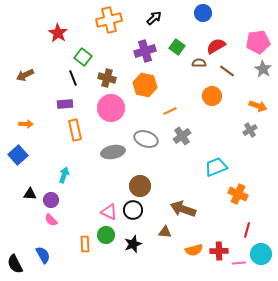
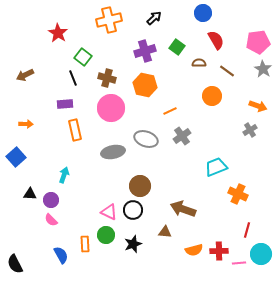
red semicircle at (216, 46): moved 6 px up; rotated 90 degrees clockwise
blue square at (18, 155): moved 2 px left, 2 px down
blue semicircle at (43, 255): moved 18 px right
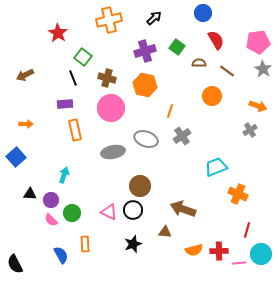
orange line at (170, 111): rotated 48 degrees counterclockwise
green circle at (106, 235): moved 34 px left, 22 px up
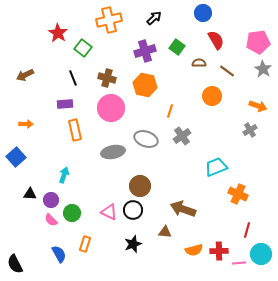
green square at (83, 57): moved 9 px up
orange rectangle at (85, 244): rotated 21 degrees clockwise
blue semicircle at (61, 255): moved 2 px left, 1 px up
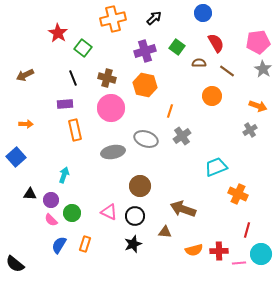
orange cross at (109, 20): moved 4 px right, 1 px up
red semicircle at (216, 40): moved 3 px down
black circle at (133, 210): moved 2 px right, 6 px down
blue semicircle at (59, 254): moved 9 px up; rotated 120 degrees counterclockwise
black semicircle at (15, 264): rotated 24 degrees counterclockwise
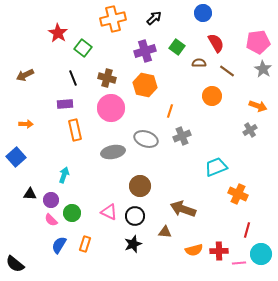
gray cross at (182, 136): rotated 12 degrees clockwise
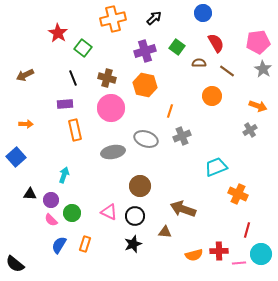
orange semicircle at (194, 250): moved 5 px down
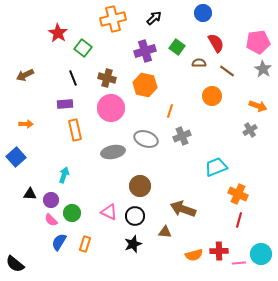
red line at (247, 230): moved 8 px left, 10 px up
blue semicircle at (59, 245): moved 3 px up
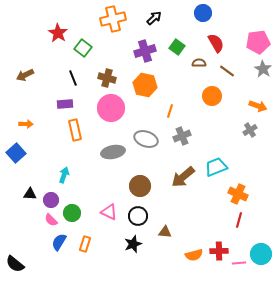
blue square at (16, 157): moved 4 px up
brown arrow at (183, 209): moved 32 px up; rotated 60 degrees counterclockwise
black circle at (135, 216): moved 3 px right
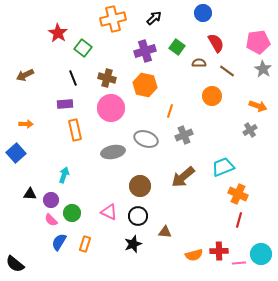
gray cross at (182, 136): moved 2 px right, 1 px up
cyan trapezoid at (216, 167): moved 7 px right
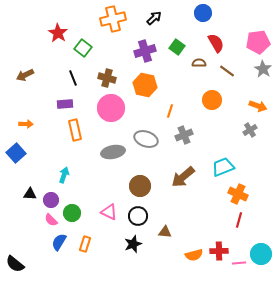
orange circle at (212, 96): moved 4 px down
